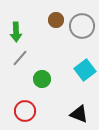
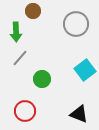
brown circle: moved 23 px left, 9 px up
gray circle: moved 6 px left, 2 px up
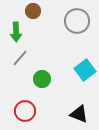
gray circle: moved 1 px right, 3 px up
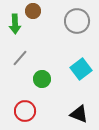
green arrow: moved 1 px left, 8 px up
cyan square: moved 4 px left, 1 px up
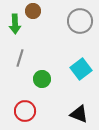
gray circle: moved 3 px right
gray line: rotated 24 degrees counterclockwise
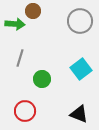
green arrow: rotated 84 degrees counterclockwise
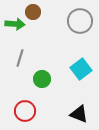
brown circle: moved 1 px down
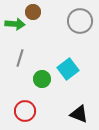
cyan square: moved 13 px left
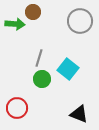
gray line: moved 19 px right
cyan square: rotated 15 degrees counterclockwise
red circle: moved 8 px left, 3 px up
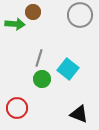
gray circle: moved 6 px up
